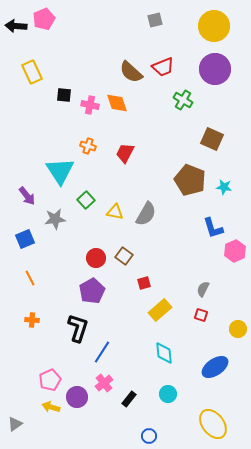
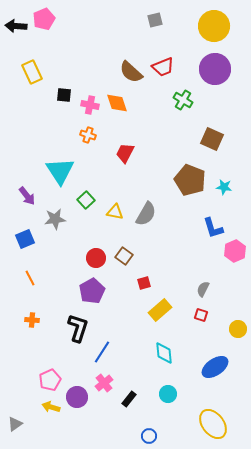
orange cross at (88, 146): moved 11 px up
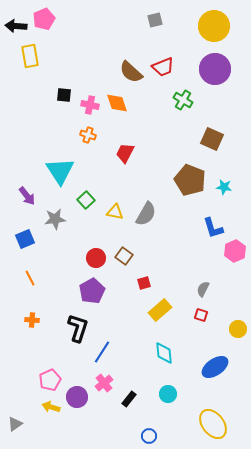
yellow rectangle at (32, 72): moved 2 px left, 16 px up; rotated 15 degrees clockwise
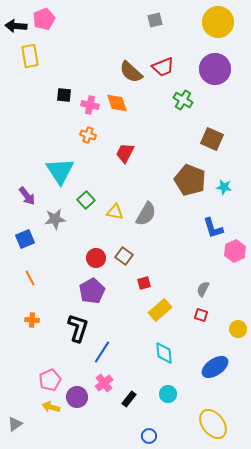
yellow circle at (214, 26): moved 4 px right, 4 px up
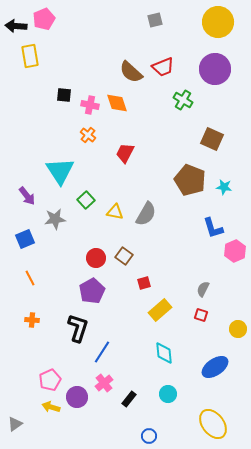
orange cross at (88, 135): rotated 21 degrees clockwise
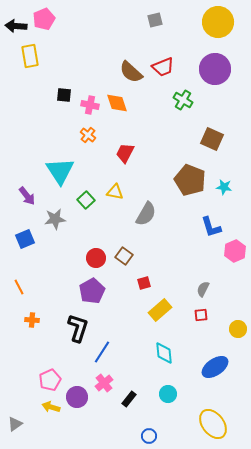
yellow triangle at (115, 212): moved 20 px up
blue L-shape at (213, 228): moved 2 px left, 1 px up
orange line at (30, 278): moved 11 px left, 9 px down
red square at (201, 315): rotated 24 degrees counterclockwise
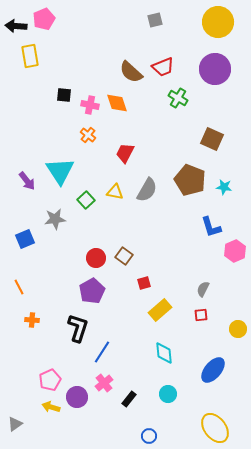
green cross at (183, 100): moved 5 px left, 2 px up
purple arrow at (27, 196): moved 15 px up
gray semicircle at (146, 214): moved 1 px right, 24 px up
blue ellipse at (215, 367): moved 2 px left, 3 px down; rotated 16 degrees counterclockwise
yellow ellipse at (213, 424): moved 2 px right, 4 px down
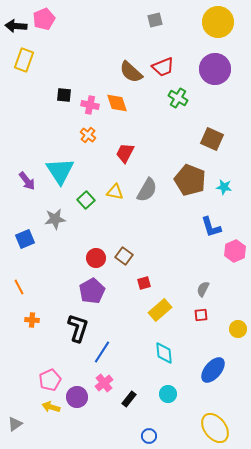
yellow rectangle at (30, 56): moved 6 px left, 4 px down; rotated 30 degrees clockwise
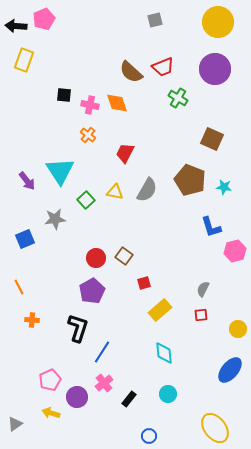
pink hexagon at (235, 251): rotated 10 degrees clockwise
blue ellipse at (213, 370): moved 17 px right
yellow arrow at (51, 407): moved 6 px down
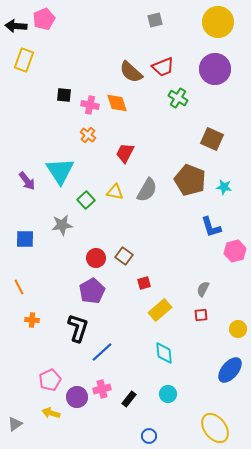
gray star at (55, 219): moved 7 px right, 6 px down
blue square at (25, 239): rotated 24 degrees clockwise
blue line at (102, 352): rotated 15 degrees clockwise
pink cross at (104, 383): moved 2 px left, 6 px down; rotated 24 degrees clockwise
